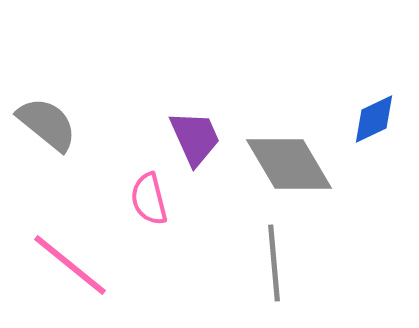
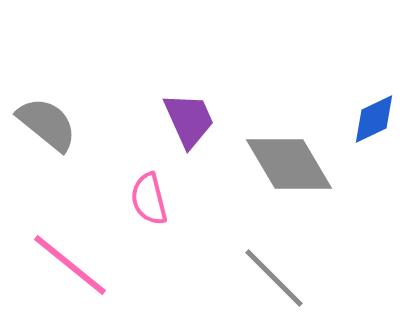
purple trapezoid: moved 6 px left, 18 px up
gray line: moved 15 px down; rotated 40 degrees counterclockwise
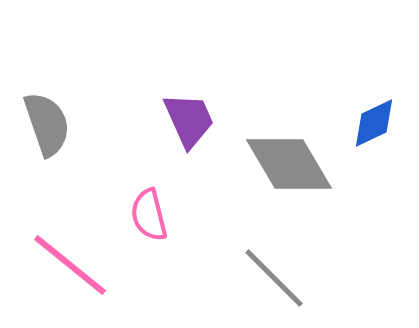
blue diamond: moved 4 px down
gray semicircle: rotated 32 degrees clockwise
pink semicircle: moved 16 px down
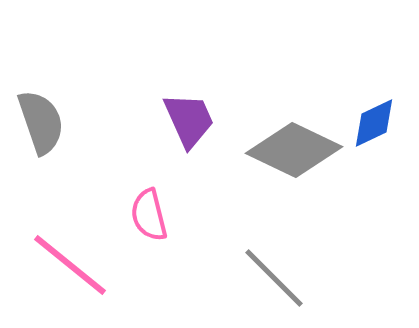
gray semicircle: moved 6 px left, 2 px up
gray diamond: moved 5 px right, 14 px up; rotated 34 degrees counterclockwise
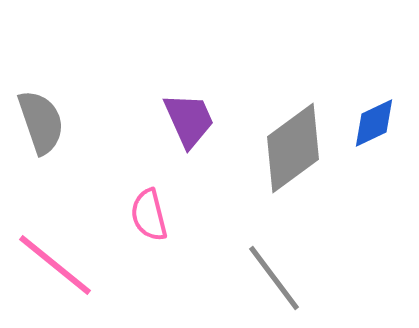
gray diamond: moved 1 px left, 2 px up; rotated 62 degrees counterclockwise
pink line: moved 15 px left
gray line: rotated 8 degrees clockwise
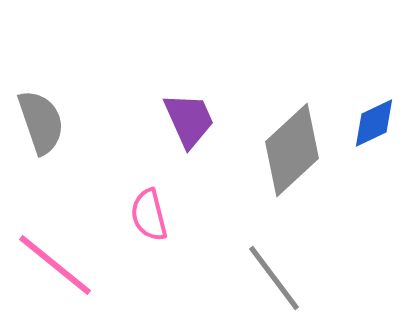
gray diamond: moved 1 px left, 2 px down; rotated 6 degrees counterclockwise
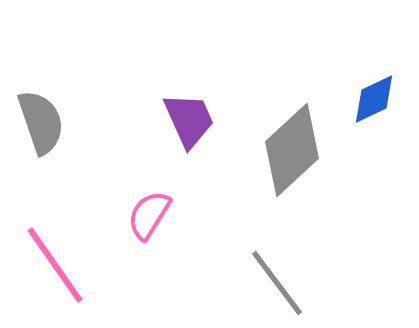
blue diamond: moved 24 px up
pink semicircle: rotated 46 degrees clockwise
pink line: rotated 16 degrees clockwise
gray line: moved 3 px right, 5 px down
